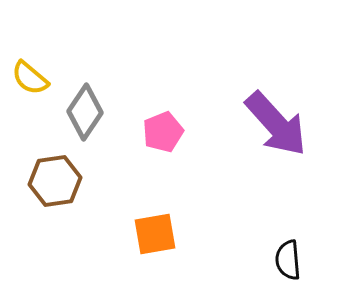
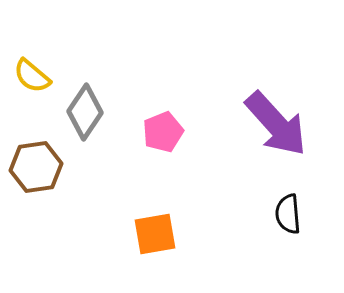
yellow semicircle: moved 2 px right, 2 px up
brown hexagon: moved 19 px left, 14 px up
black semicircle: moved 46 px up
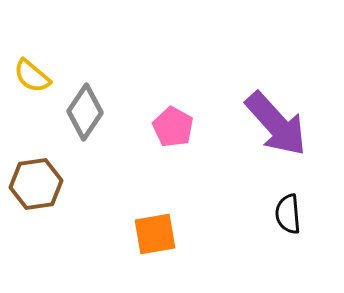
pink pentagon: moved 10 px right, 5 px up; rotated 21 degrees counterclockwise
brown hexagon: moved 17 px down
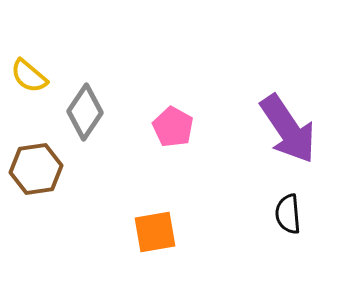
yellow semicircle: moved 3 px left
purple arrow: moved 12 px right, 5 px down; rotated 8 degrees clockwise
brown hexagon: moved 15 px up
orange square: moved 2 px up
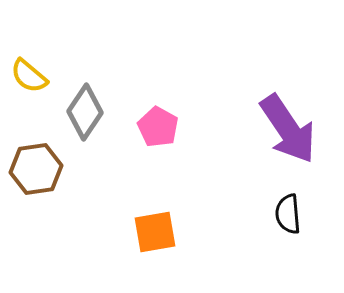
pink pentagon: moved 15 px left
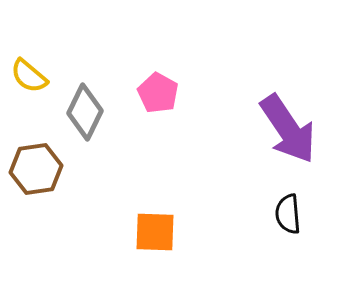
gray diamond: rotated 8 degrees counterclockwise
pink pentagon: moved 34 px up
orange square: rotated 12 degrees clockwise
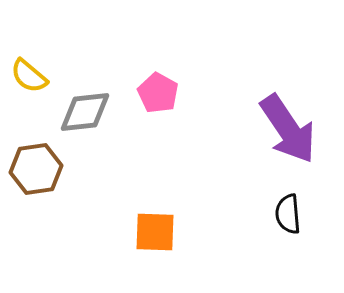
gray diamond: rotated 58 degrees clockwise
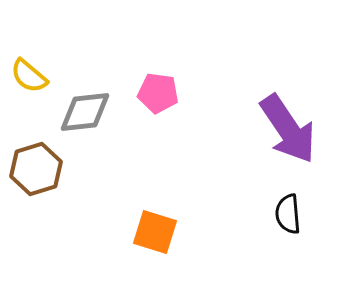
pink pentagon: rotated 21 degrees counterclockwise
brown hexagon: rotated 9 degrees counterclockwise
orange square: rotated 15 degrees clockwise
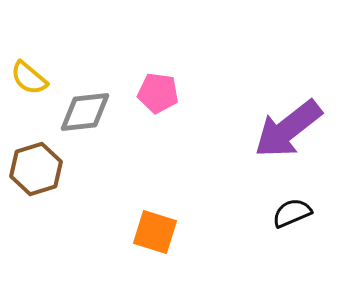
yellow semicircle: moved 2 px down
purple arrow: rotated 86 degrees clockwise
black semicircle: moved 4 px right, 1 px up; rotated 72 degrees clockwise
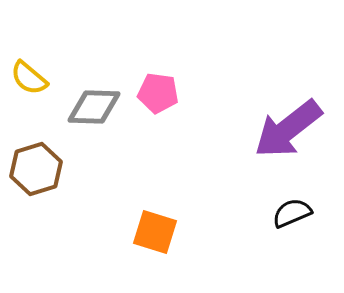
gray diamond: moved 9 px right, 5 px up; rotated 8 degrees clockwise
